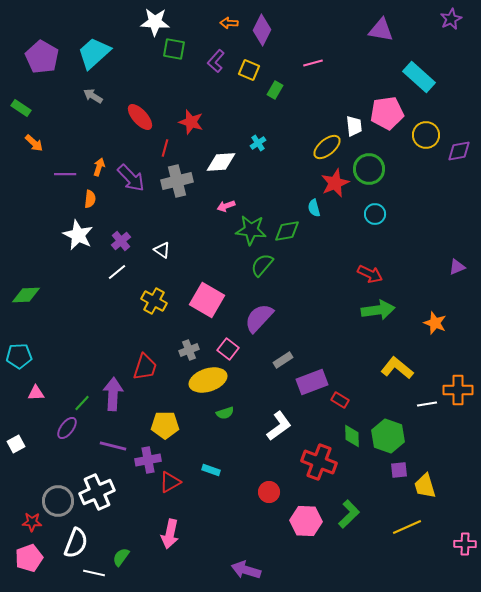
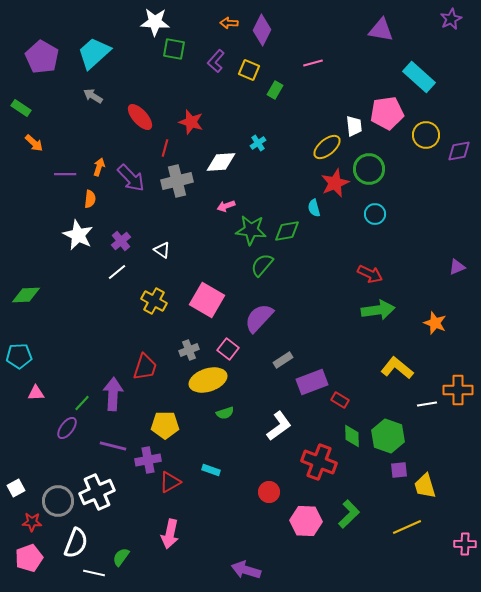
white square at (16, 444): moved 44 px down
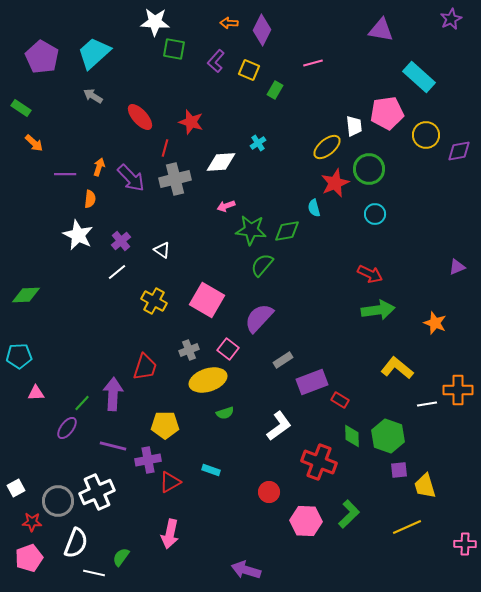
gray cross at (177, 181): moved 2 px left, 2 px up
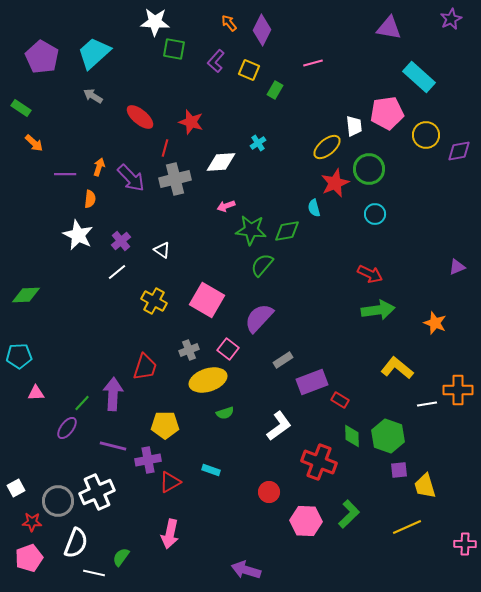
orange arrow at (229, 23): rotated 48 degrees clockwise
purple triangle at (381, 30): moved 8 px right, 2 px up
red ellipse at (140, 117): rotated 8 degrees counterclockwise
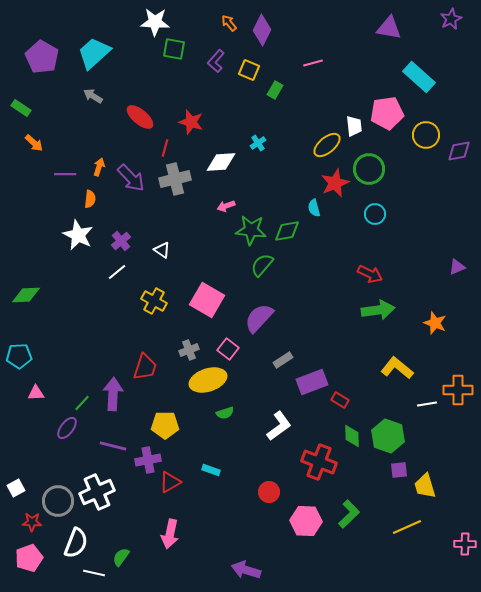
yellow ellipse at (327, 147): moved 2 px up
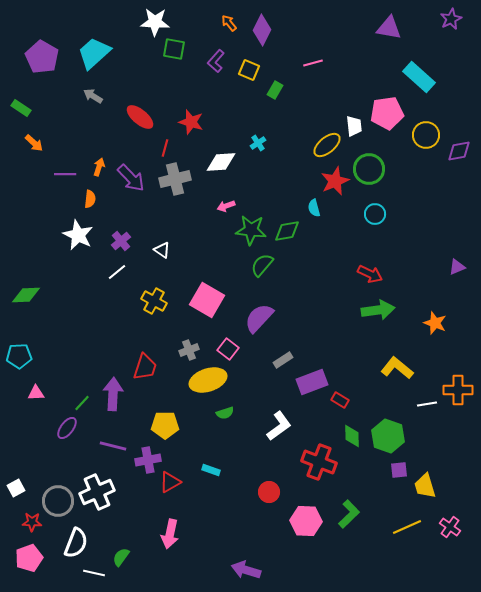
red star at (335, 183): moved 2 px up
pink cross at (465, 544): moved 15 px left, 17 px up; rotated 35 degrees clockwise
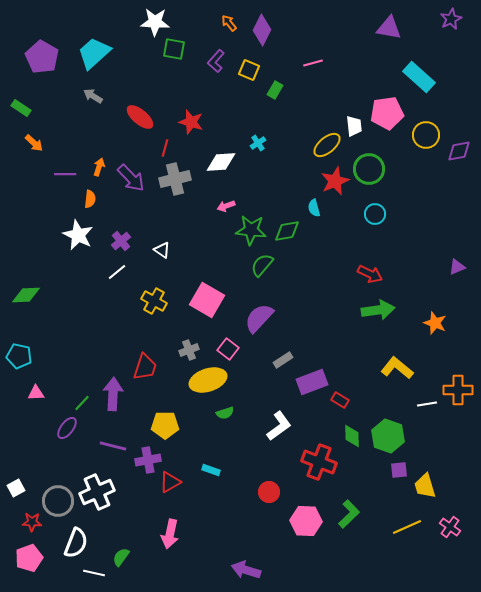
cyan pentagon at (19, 356): rotated 15 degrees clockwise
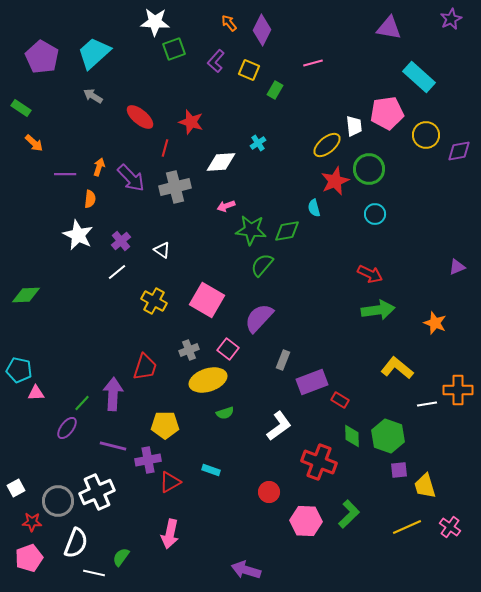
green square at (174, 49): rotated 30 degrees counterclockwise
gray cross at (175, 179): moved 8 px down
cyan pentagon at (19, 356): moved 14 px down
gray rectangle at (283, 360): rotated 36 degrees counterclockwise
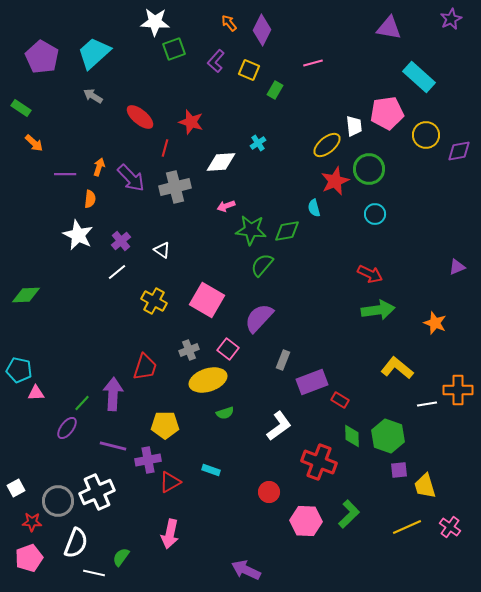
purple arrow at (246, 570): rotated 8 degrees clockwise
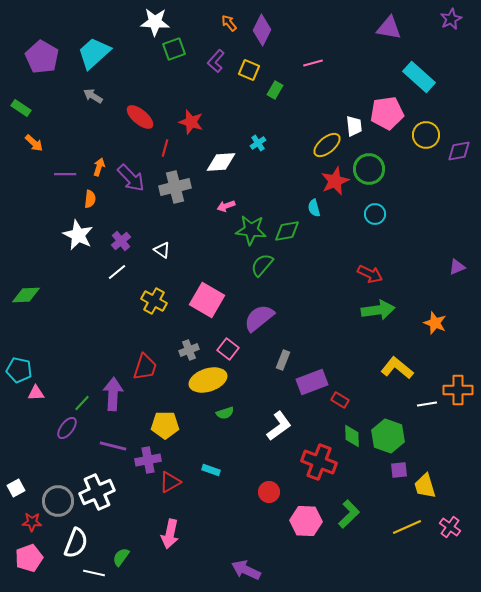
purple semicircle at (259, 318): rotated 8 degrees clockwise
